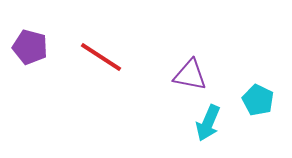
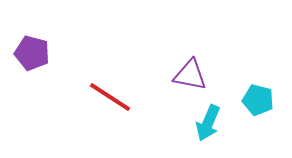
purple pentagon: moved 2 px right, 6 px down
red line: moved 9 px right, 40 px down
cyan pentagon: rotated 12 degrees counterclockwise
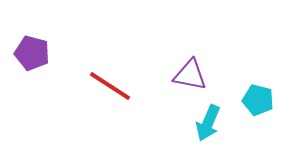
red line: moved 11 px up
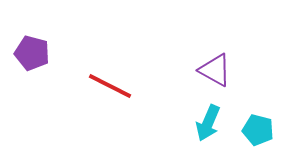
purple triangle: moved 25 px right, 5 px up; rotated 18 degrees clockwise
red line: rotated 6 degrees counterclockwise
cyan pentagon: moved 30 px down
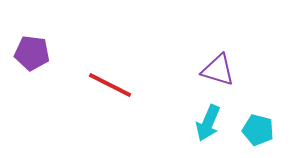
purple pentagon: rotated 8 degrees counterclockwise
purple triangle: moved 3 px right; rotated 12 degrees counterclockwise
red line: moved 1 px up
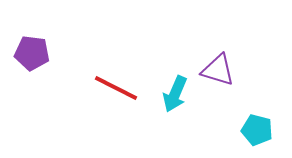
red line: moved 6 px right, 3 px down
cyan arrow: moved 33 px left, 29 px up
cyan pentagon: moved 1 px left
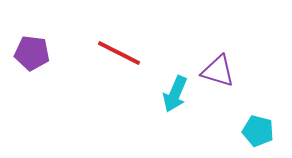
purple triangle: moved 1 px down
red line: moved 3 px right, 35 px up
cyan pentagon: moved 1 px right, 1 px down
